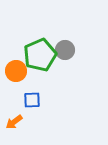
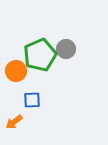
gray circle: moved 1 px right, 1 px up
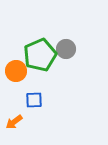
blue square: moved 2 px right
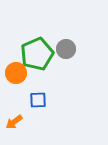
green pentagon: moved 3 px left, 1 px up
orange circle: moved 2 px down
blue square: moved 4 px right
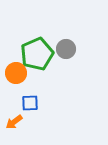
blue square: moved 8 px left, 3 px down
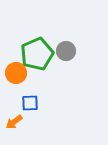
gray circle: moved 2 px down
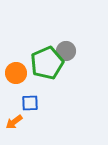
green pentagon: moved 10 px right, 9 px down
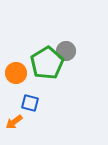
green pentagon: rotated 8 degrees counterclockwise
blue square: rotated 18 degrees clockwise
